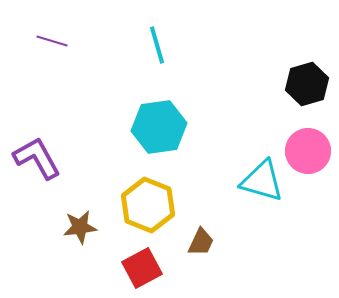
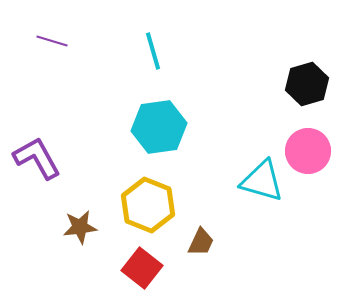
cyan line: moved 4 px left, 6 px down
red square: rotated 24 degrees counterclockwise
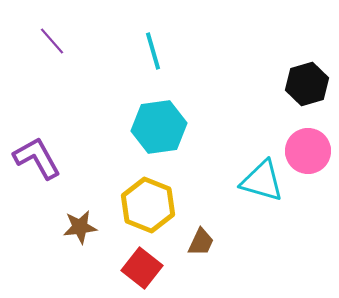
purple line: rotated 32 degrees clockwise
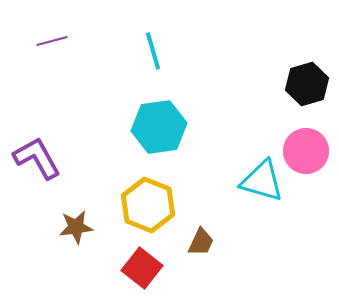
purple line: rotated 64 degrees counterclockwise
pink circle: moved 2 px left
brown star: moved 4 px left
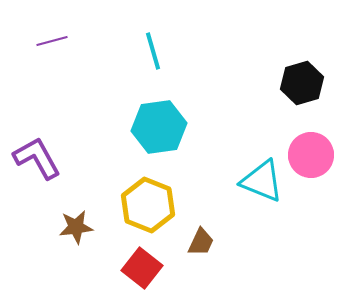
black hexagon: moved 5 px left, 1 px up
pink circle: moved 5 px right, 4 px down
cyan triangle: rotated 6 degrees clockwise
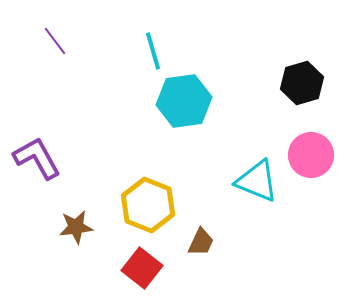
purple line: moved 3 px right; rotated 68 degrees clockwise
cyan hexagon: moved 25 px right, 26 px up
cyan triangle: moved 5 px left
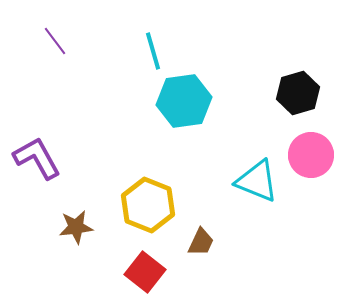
black hexagon: moved 4 px left, 10 px down
red square: moved 3 px right, 4 px down
